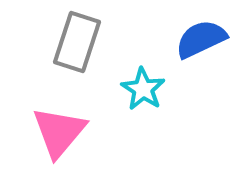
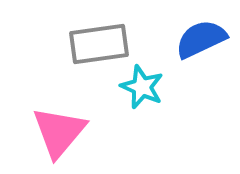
gray rectangle: moved 22 px right, 2 px down; rotated 64 degrees clockwise
cyan star: moved 1 px left, 2 px up; rotated 9 degrees counterclockwise
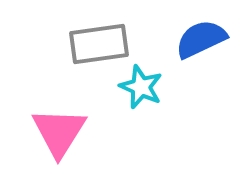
cyan star: moved 1 px left
pink triangle: rotated 8 degrees counterclockwise
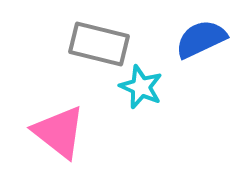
gray rectangle: rotated 22 degrees clockwise
pink triangle: rotated 24 degrees counterclockwise
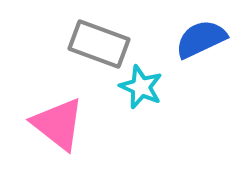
gray rectangle: rotated 6 degrees clockwise
pink triangle: moved 1 px left, 8 px up
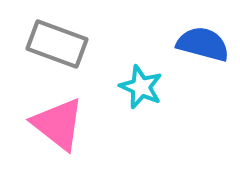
blue semicircle: moved 2 px right, 5 px down; rotated 40 degrees clockwise
gray rectangle: moved 42 px left
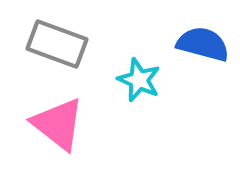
cyan star: moved 2 px left, 7 px up
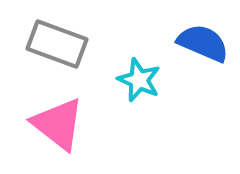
blue semicircle: moved 1 px up; rotated 8 degrees clockwise
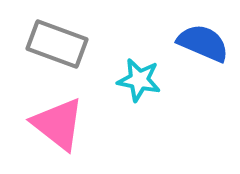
cyan star: rotated 12 degrees counterclockwise
